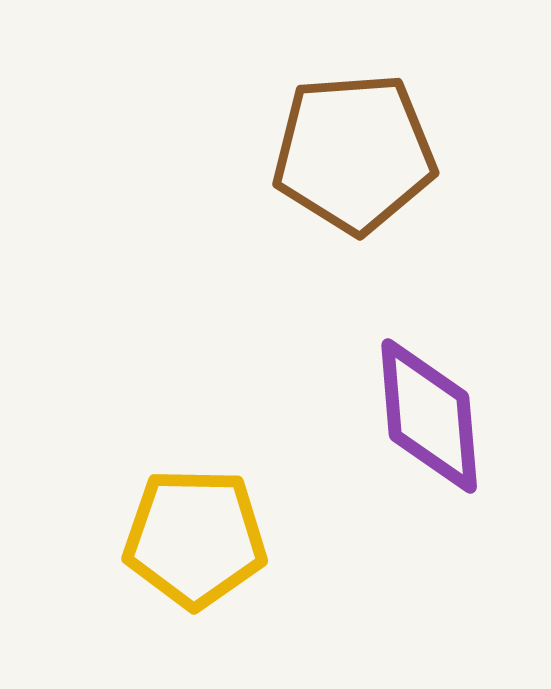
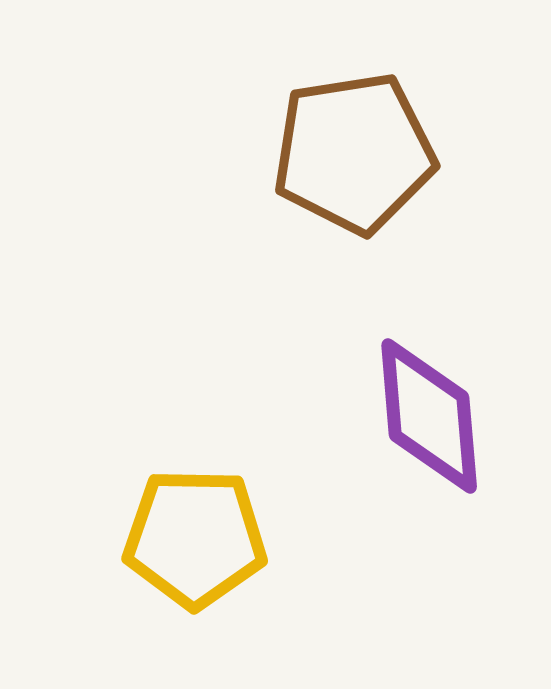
brown pentagon: rotated 5 degrees counterclockwise
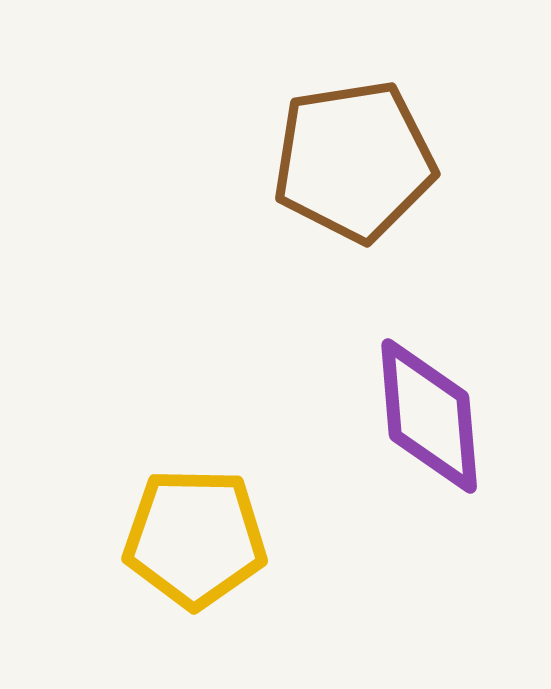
brown pentagon: moved 8 px down
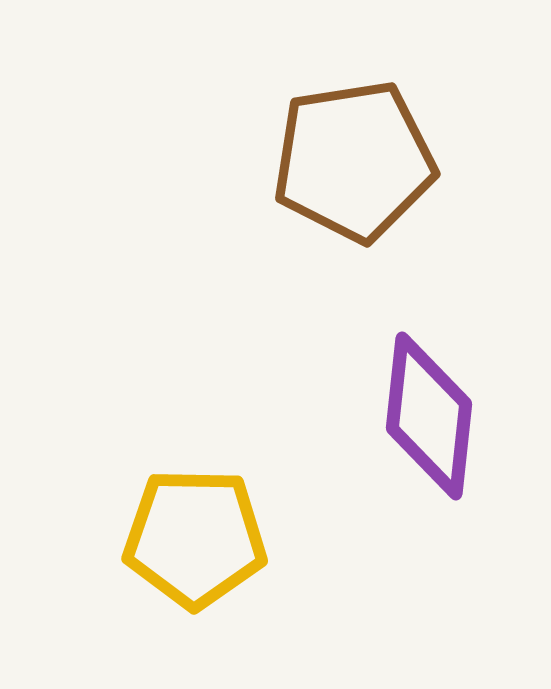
purple diamond: rotated 11 degrees clockwise
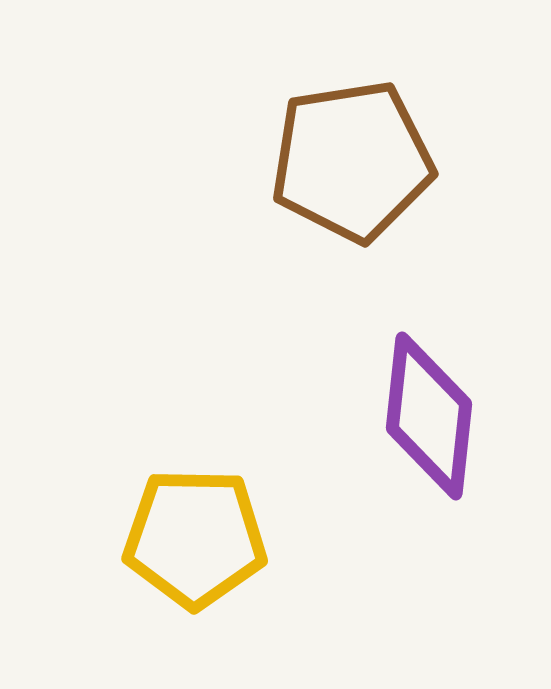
brown pentagon: moved 2 px left
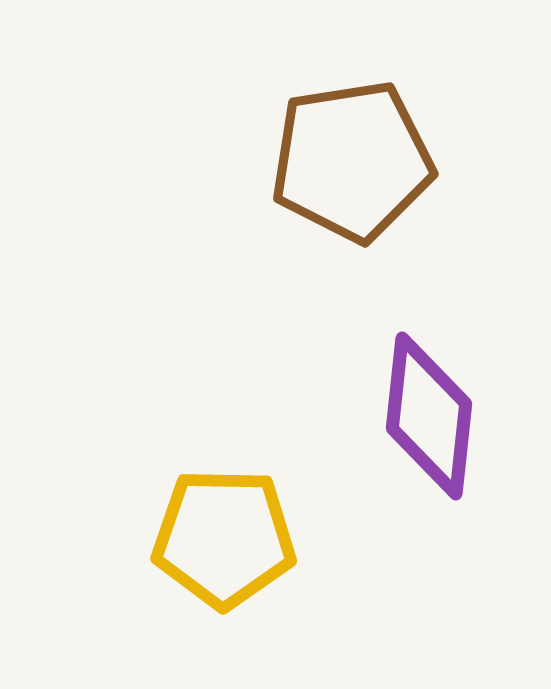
yellow pentagon: moved 29 px right
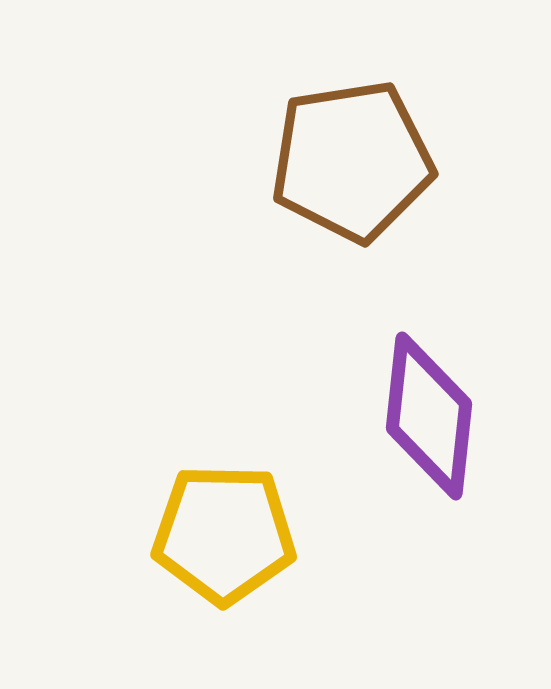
yellow pentagon: moved 4 px up
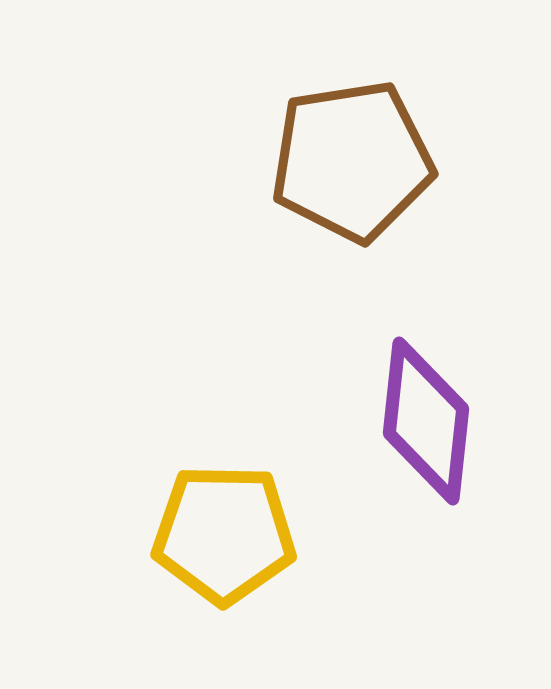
purple diamond: moved 3 px left, 5 px down
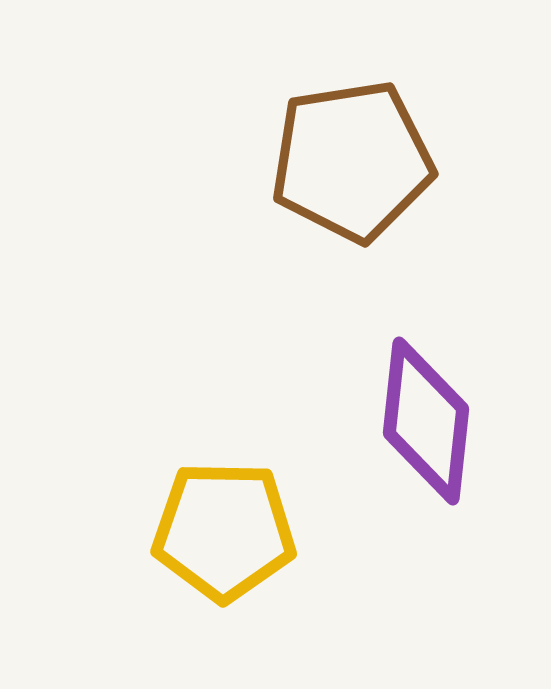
yellow pentagon: moved 3 px up
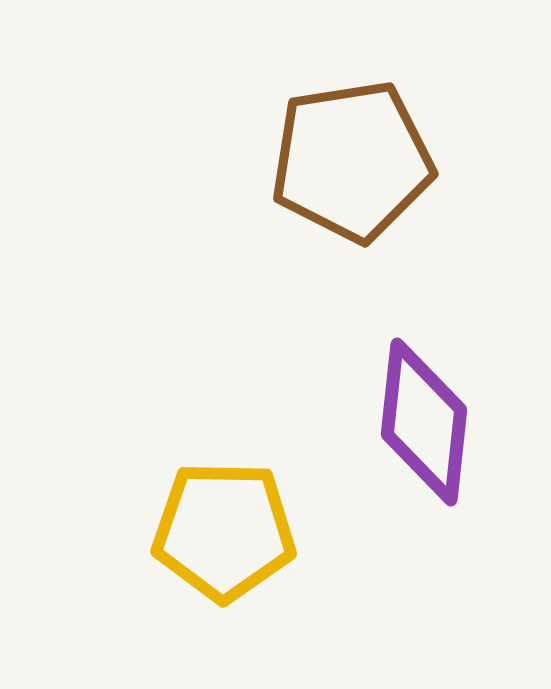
purple diamond: moved 2 px left, 1 px down
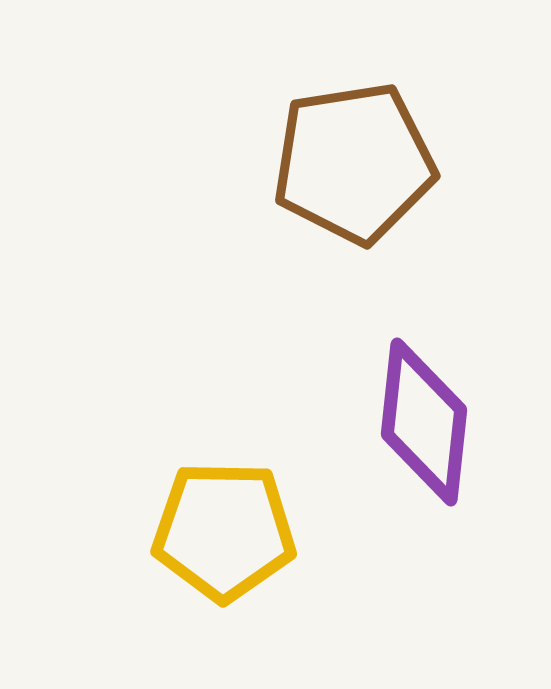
brown pentagon: moved 2 px right, 2 px down
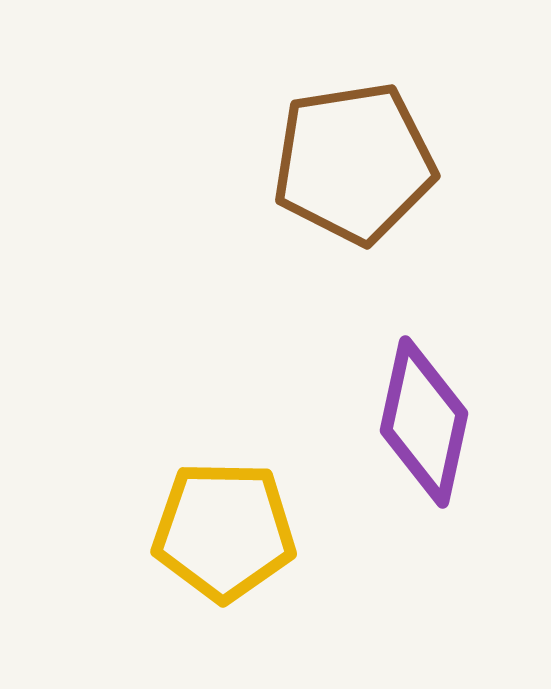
purple diamond: rotated 6 degrees clockwise
